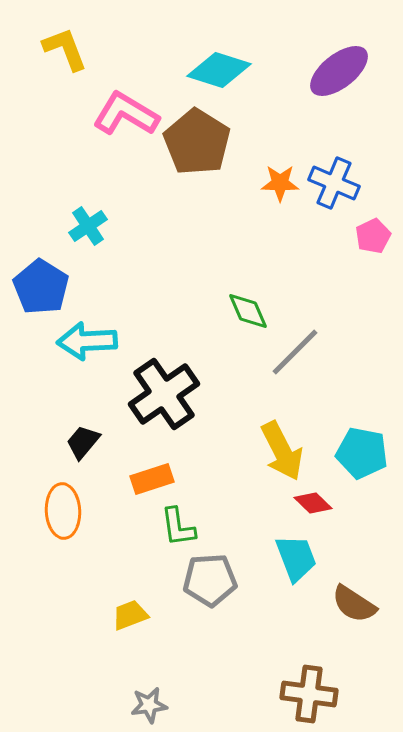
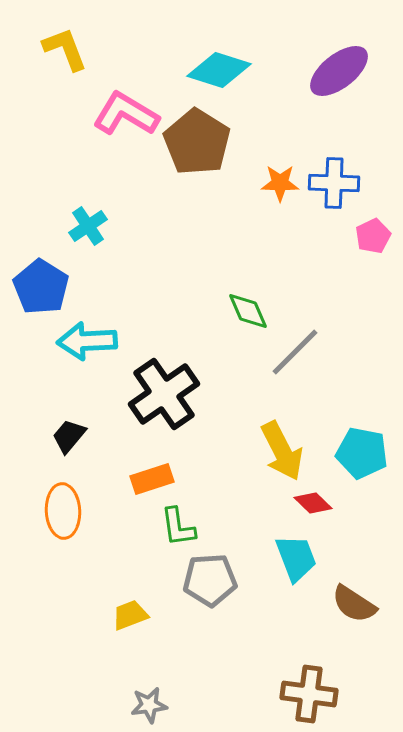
blue cross: rotated 21 degrees counterclockwise
black trapezoid: moved 14 px left, 6 px up
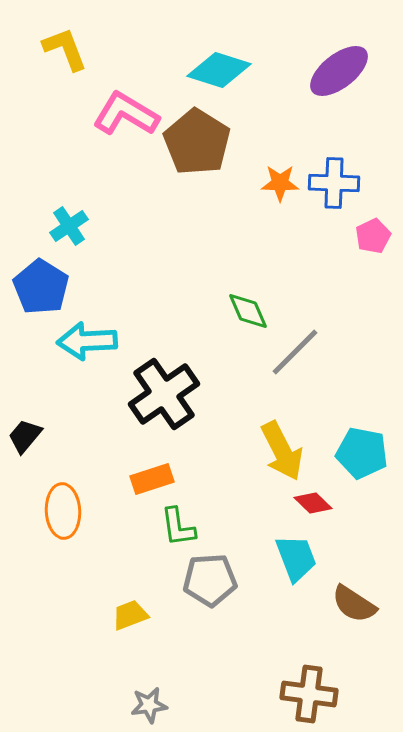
cyan cross: moved 19 px left
black trapezoid: moved 44 px left
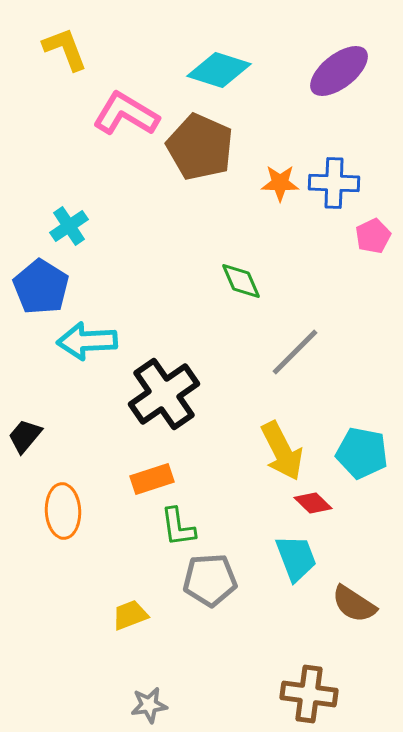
brown pentagon: moved 3 px right, 5 px down; rotated 8 degrees counterclockwise
green diamond: moved 7 px left, 30 px up
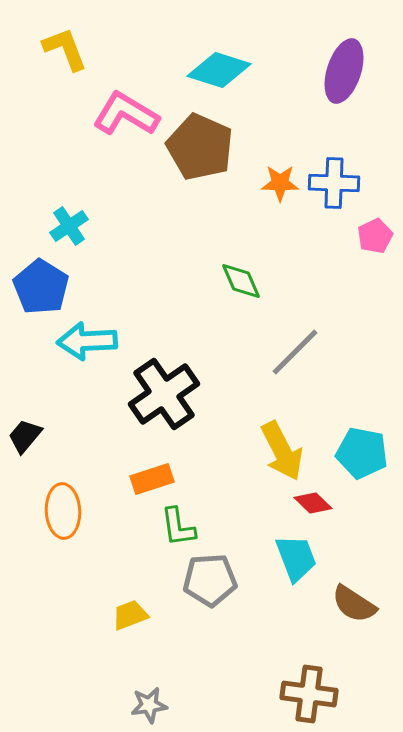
purple ellipse: moved 5 px right; rotated 34 degrees counterclockwise
pink pentagon: moved 2 px right
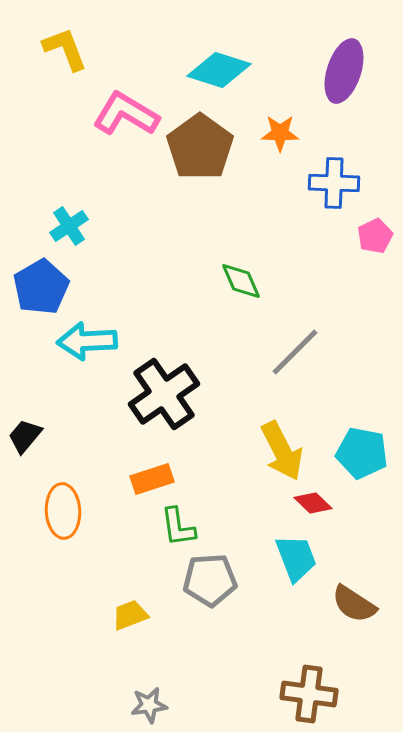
brown pentagon: rotated 12 degrees clockwise
orange star: moved 50 px up
blue pentagon: rotated 10 degrees clockwise
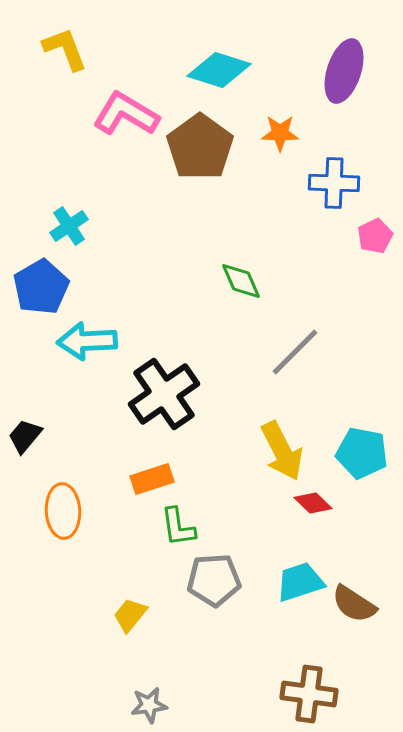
cyan trapezoid: moved 4 px right, 24 px down; rotated 87 degrees counterclockwise
gray pentagon: moved 4 px right
yellow trapezoid: rotated 30 degrees counterclockwise
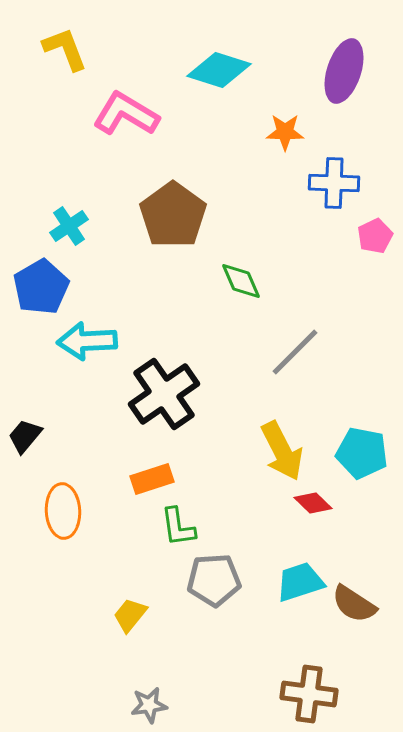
orange star: moved 5 px right, 1 px up
brown pentagon: moved 27 px left, 68 px down
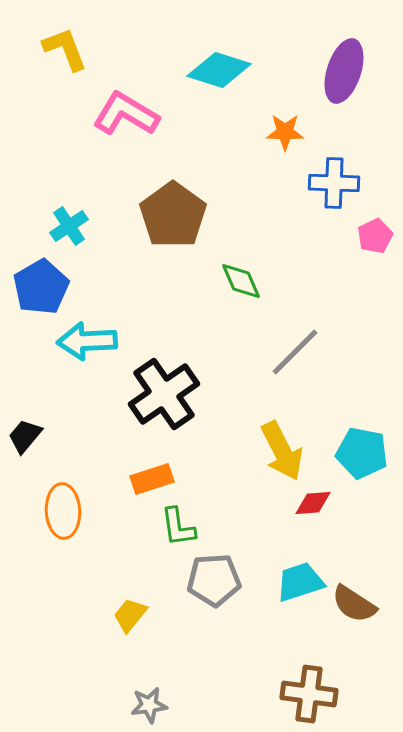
red diamond: rotated 48 degrees counterclockwise
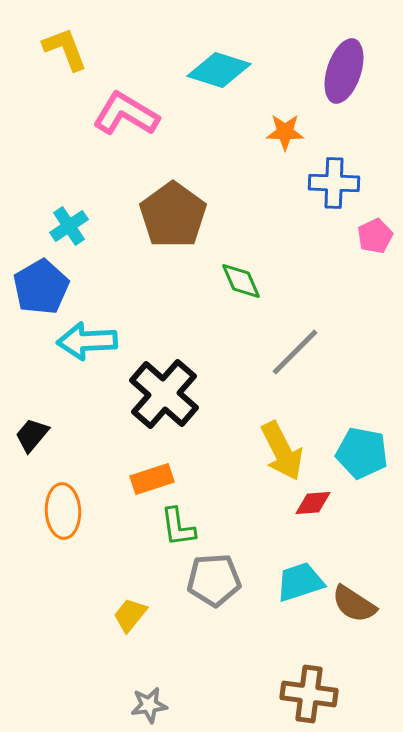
black cross: rotated 14 degrees counterclockwise
black trapezoid: moved 7 px right, 1 px up
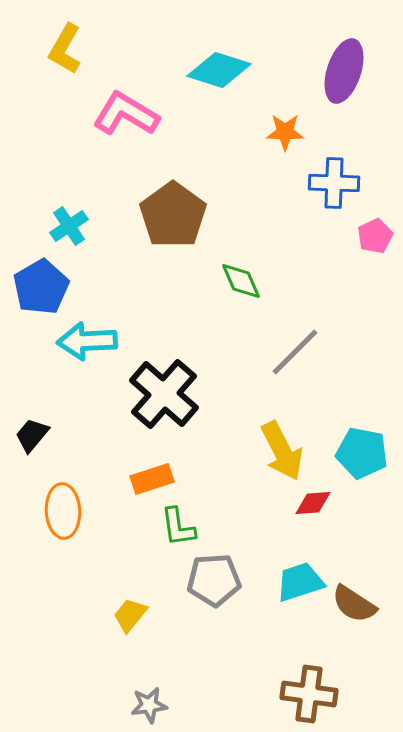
yellow L-shape: rotated 129 degrees counterclockwise
